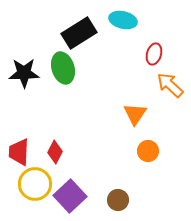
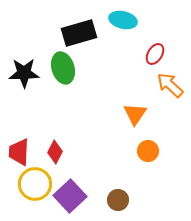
black rectangle: rotated 16 degrees clockwise
red ellipse: moved 1 px right; rotated 15 degrees clockwise
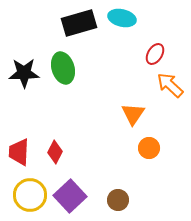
cyan ellipse: moved 1 px left, 2 px up
black rectangle: moved 10 px up
orange triangle: moved 2 px left
orange circle: moved 1 px right, 3 px up
yellow circle: moved 5 px left, 11 px down
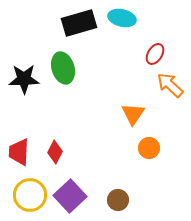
black star: moved 6 px down
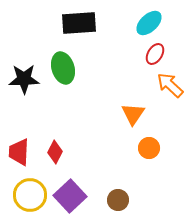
cyan ellipse: moved 27 px right, 5 px down; rotated 56 degrees counterclockwise
black rectangle: rotated 12 degrees clockwise
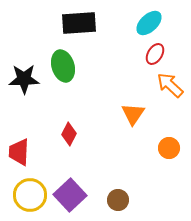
green ellipse: moved 2 px up
orange circle: moved 20 px right
red diamond: moved 14 px right, 18 px up
purple square: moved 1 px up
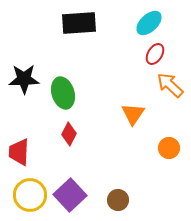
green ellipse: moved 27 px down
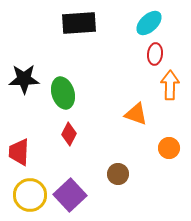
red ellipse: rotated 25 degrees counterclockwise
orange arrow: rotated 48 degrees clockwise
orange triangle: moved 3 px right; rotated 45 degrees counterclockwise
brown circle: moved 26 px up
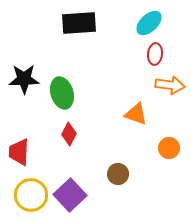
orange arrow: rotated 96 degrees clockwise
green ellipse: moved 1 px left
yellow circle: moved 1 px right
